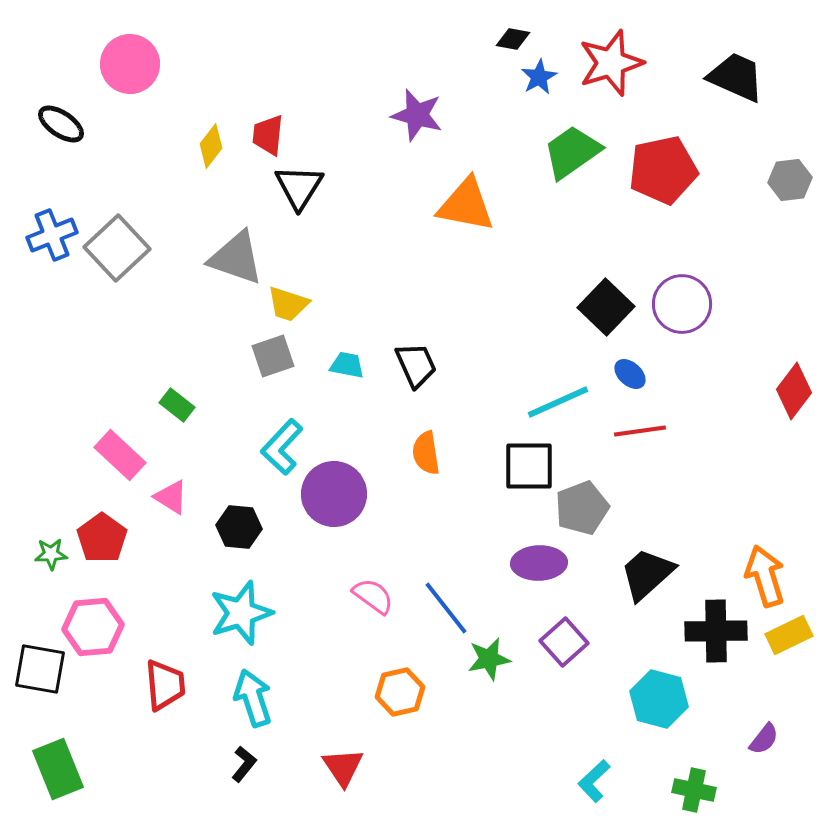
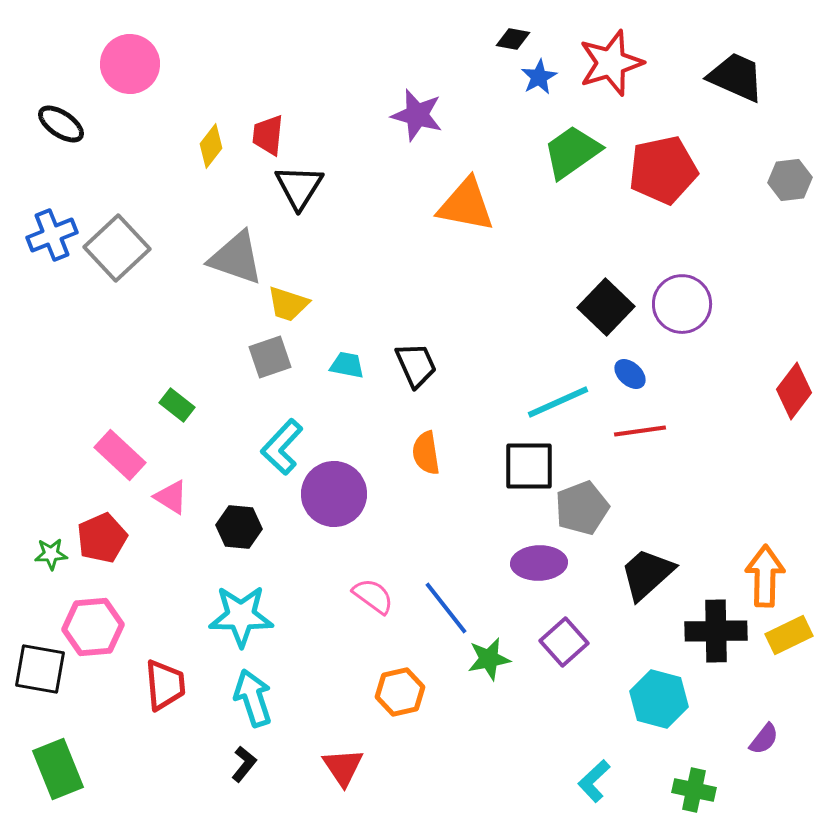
gray square at (273, 356): moved 3 px left, 1 px down
red pentagon at (102, 538): rotated 12 degrees clockwise
orange arrow at (765, 576): rotated 18 degrees clockwise
cyan star at (241, 613): moved 3 px down; rotated 18 degrees clockwise
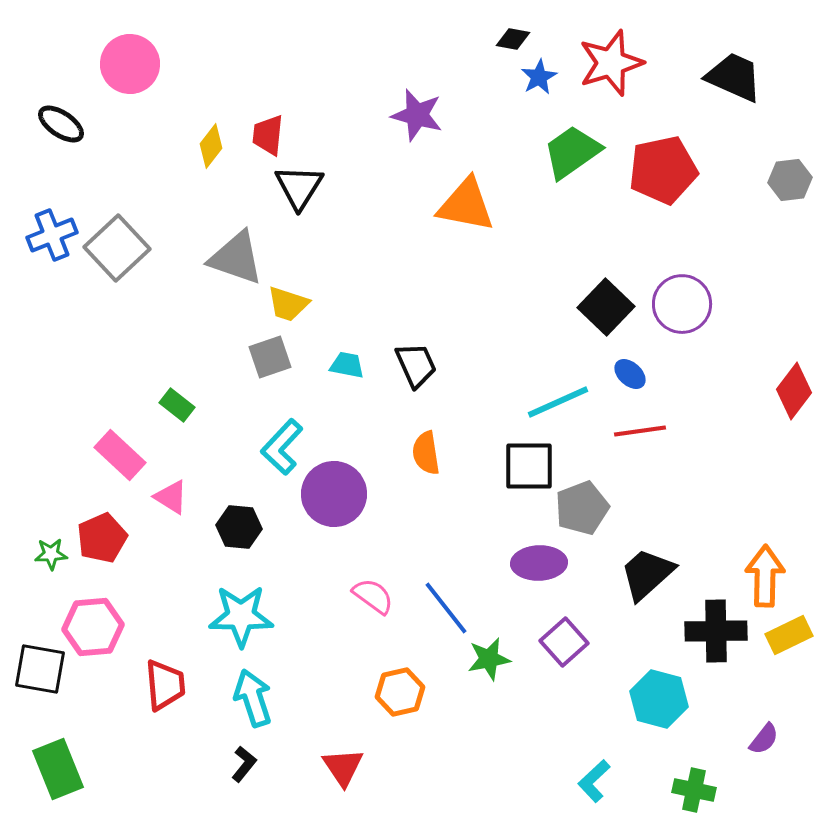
black trapezoid at (736, 77): moved 2 px left
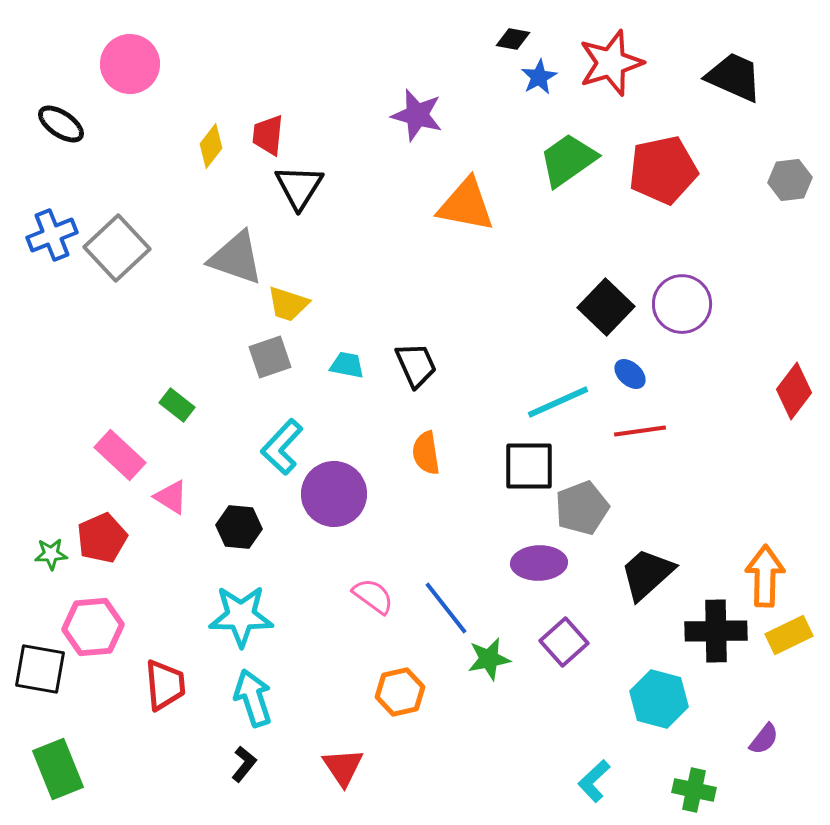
green trapezoid at (572, 152): moved 4 px left, 8 px down
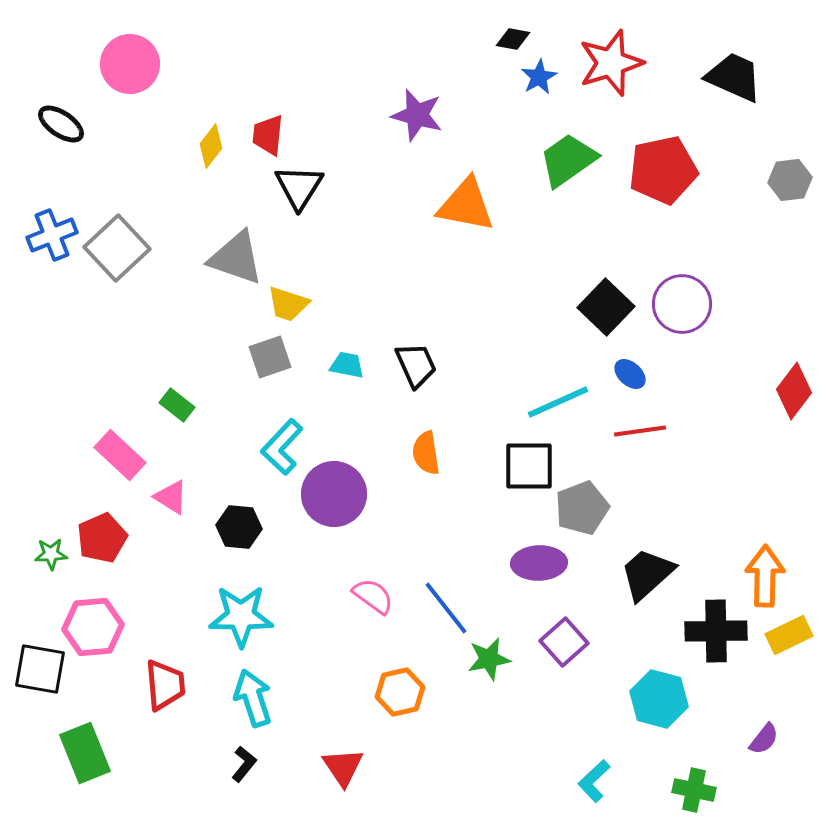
green rectangle at (58, 769): moved 27 px right, 16 px up
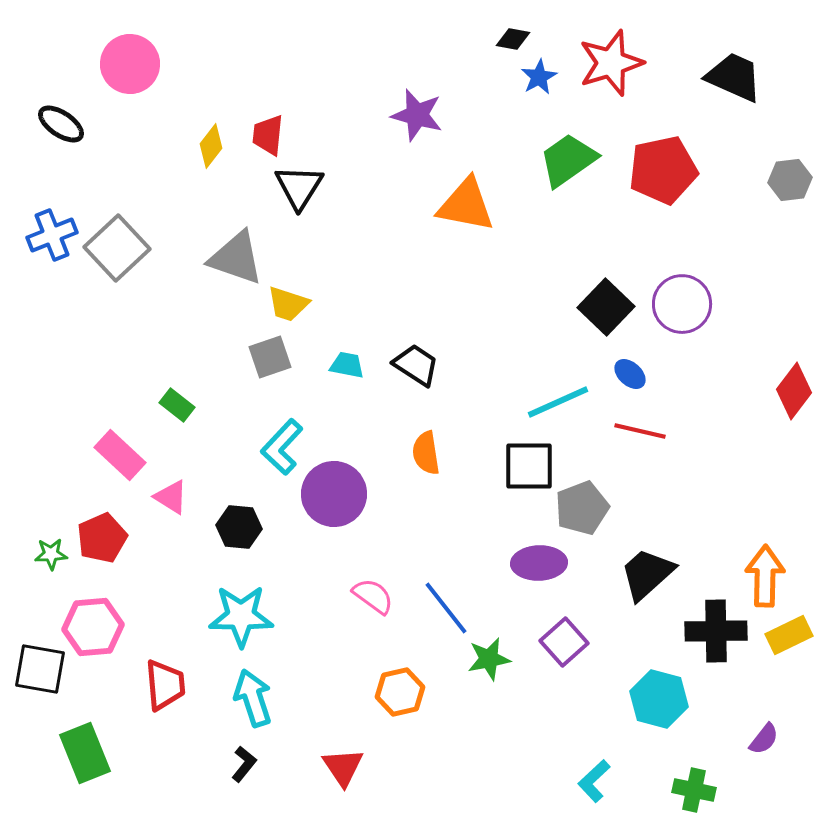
black trapezoid at (416, 365): rotated 33 degrees counterclockwise
red line at (640, 431): rotated 21 degrees clockwise
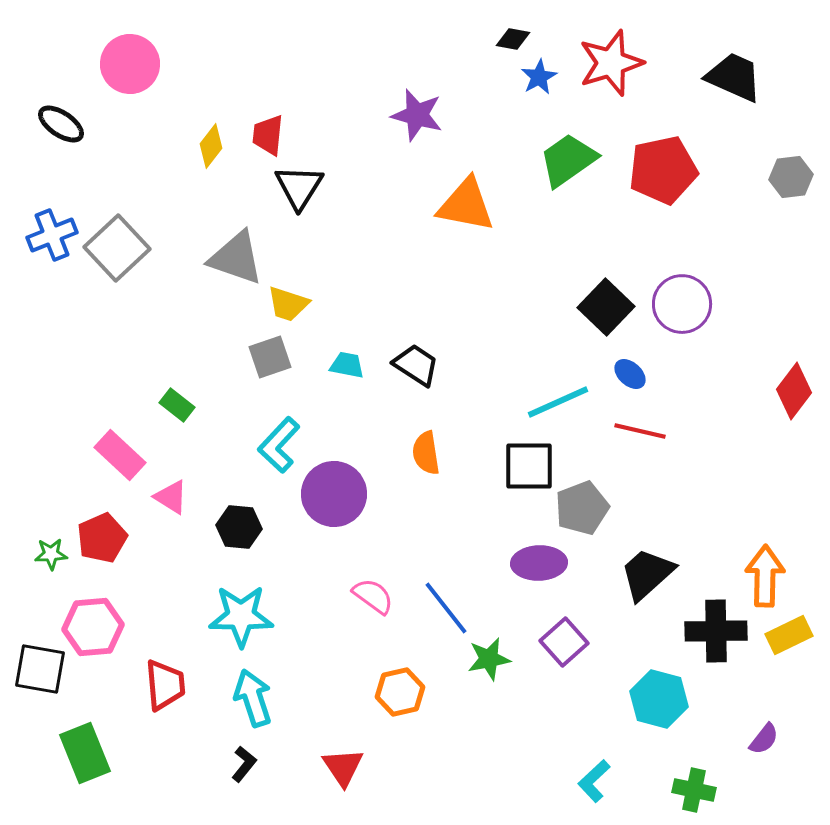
gray hexagon at (790, 180): moved 1 px right, 3 px up
cyan L-shape at (282, 447): moved 3 px left, 2 px up
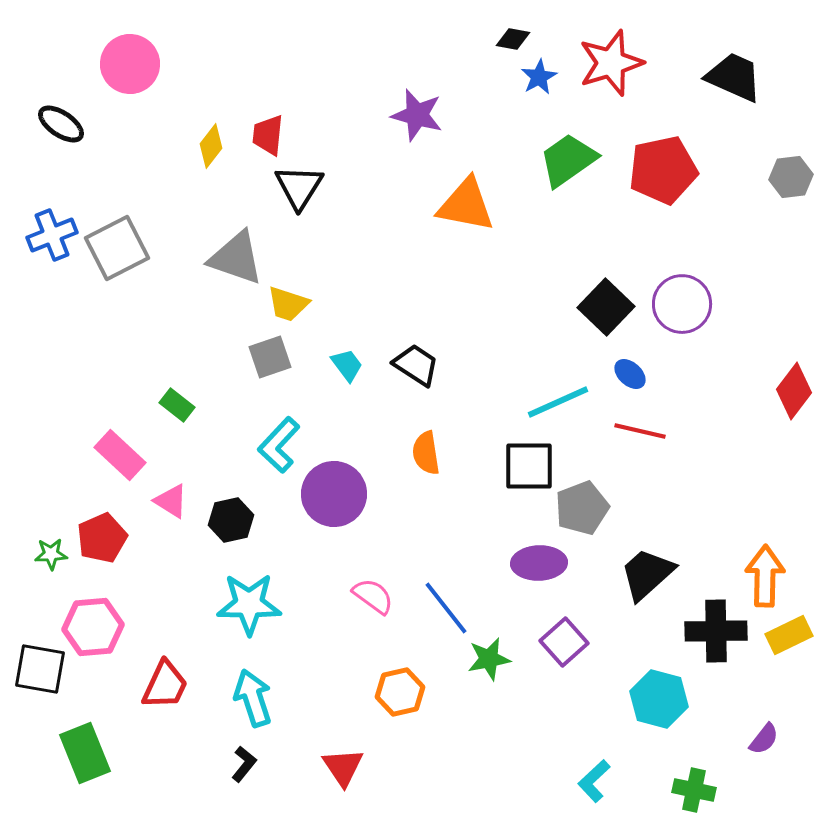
gray square at (117, 248): rotated 16 degrees clockwise
cyan trapezoid at (347, 365): rotated 42 degrees clockwise
pink triangle at (171, 497): moved 4 px down
black hexagon at (239, 527): moved 8 px left, 7 px up; rotated 18 degrees counterclockwise
cyan star at (241, 616): moved 8 px right, 12 px up
red trapezoid at (165, 685): rotated 30 degrees clockwise
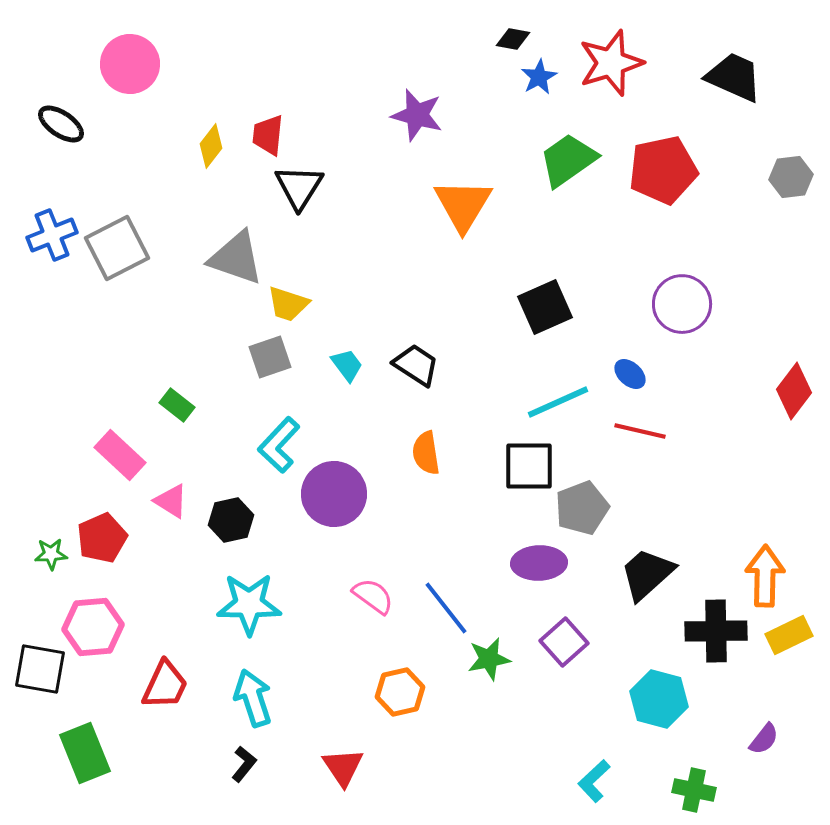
orange triangle at (466, 205): moved 3 px left; rotated 50 degrees clockwise
black square at (606, 307): moved 61 px left; rotated 22 degrees clockwise
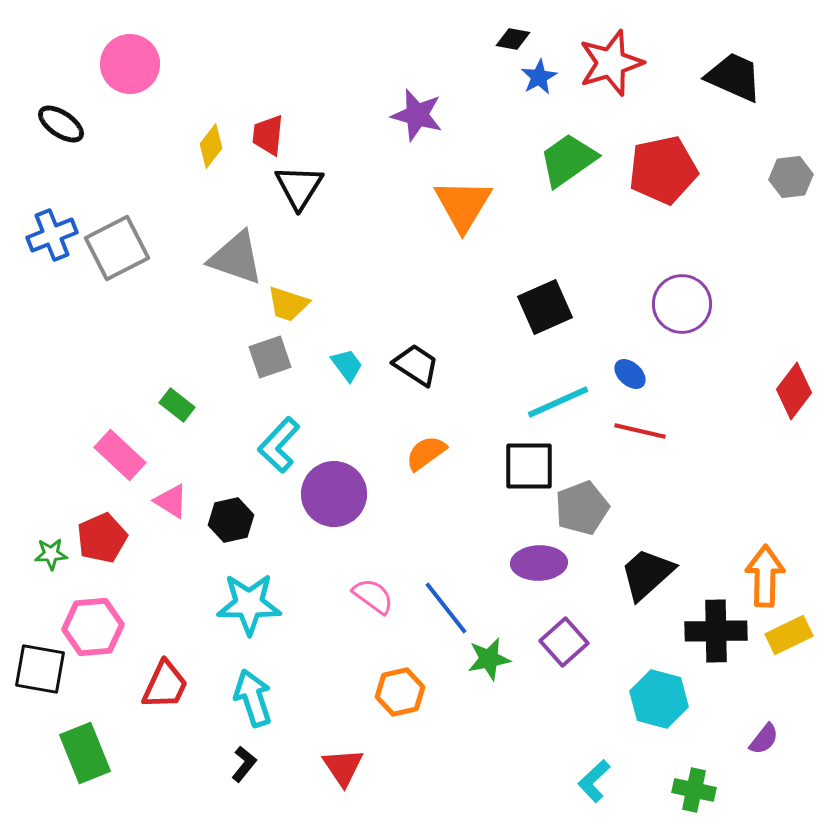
orange semicircle at (426, 453): rotated 63 degrees clockwise
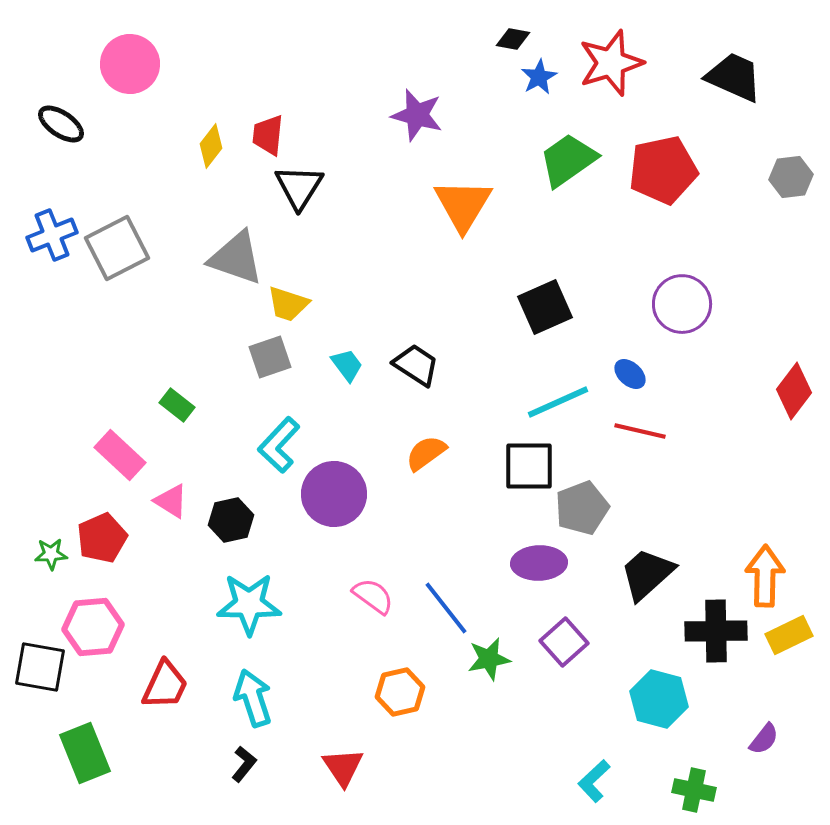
black square at (40, 669): moved 2 px up
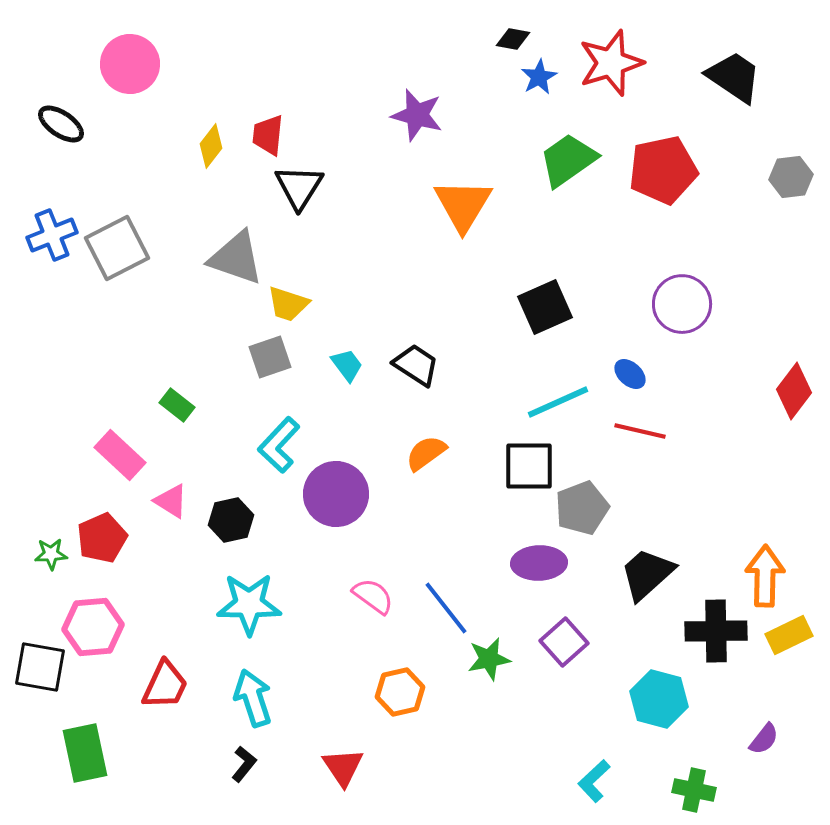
black trapezoid at (734, 77): rotated 10 degrees clockwise
purple circle at (334, 494): moved 2 px right
green rectangle at (85, 753): rotated 10 degrees clockwise
